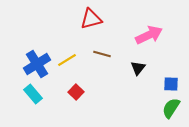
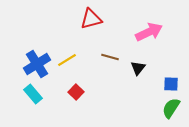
pink arrow: moved 3 px up
brown line: moved 8 px right, 3 px down
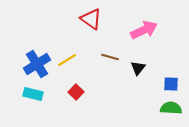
red triangle: rotated 50 degrees clockwise
pink arrow: moved 5 px left, 2 px up
cyan rectangle: rotated 36 degrees counterclockwise
green semicircle: rotated 60 degrees clockwise
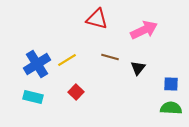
red triangle: moved 6 px right; rotated 20 degrees counterclockwise
cyan rectangle: moved 3 px down
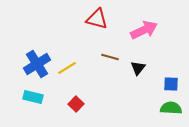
yellow line: moved 8 px down
red square: moved 12 px down
